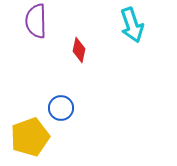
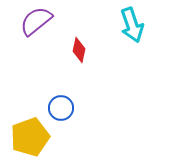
purple semicircle: rotated 52 degrees clockwise
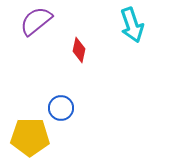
yellow pentagon: rotated 21 degrees clockwise
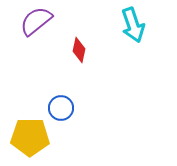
cyan arrow: moved 1 px right
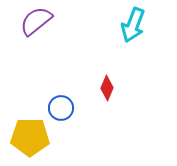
cyan arrow: rotated 40 degrees clockwise
red diamond: moved 28 px right, 38 px down; rotated 10 degrees clockwise
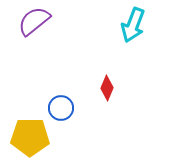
purple semicircle: moved 2 px left
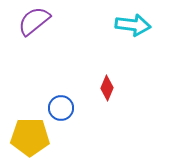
cyan arrow: rotated 104 degrees counterclockwise
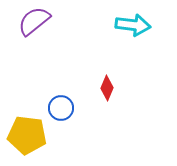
yellow pentagon: moved 3 px left, 2 px up; rotated 6 degrees clockwise
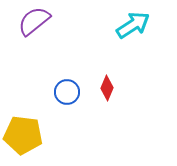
cyan arrow: rotated 40 degrees counterclockwise
blue circle: moved 6 px right, 16 px up
yellow pentagon: moved 4 px left
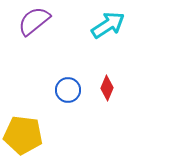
cyan arrow: moved 25 px left
blue circle: moved 1 px right, 2 px up
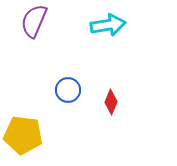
purple semicircle: rotated 28 degrees counterclockwise
cyan arrow: rotated 24 degrees clockwise
red diamond: moved 4 px right, 14 px down
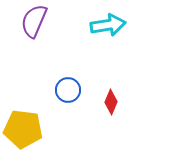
yellow pentagon: moved 6 px up
